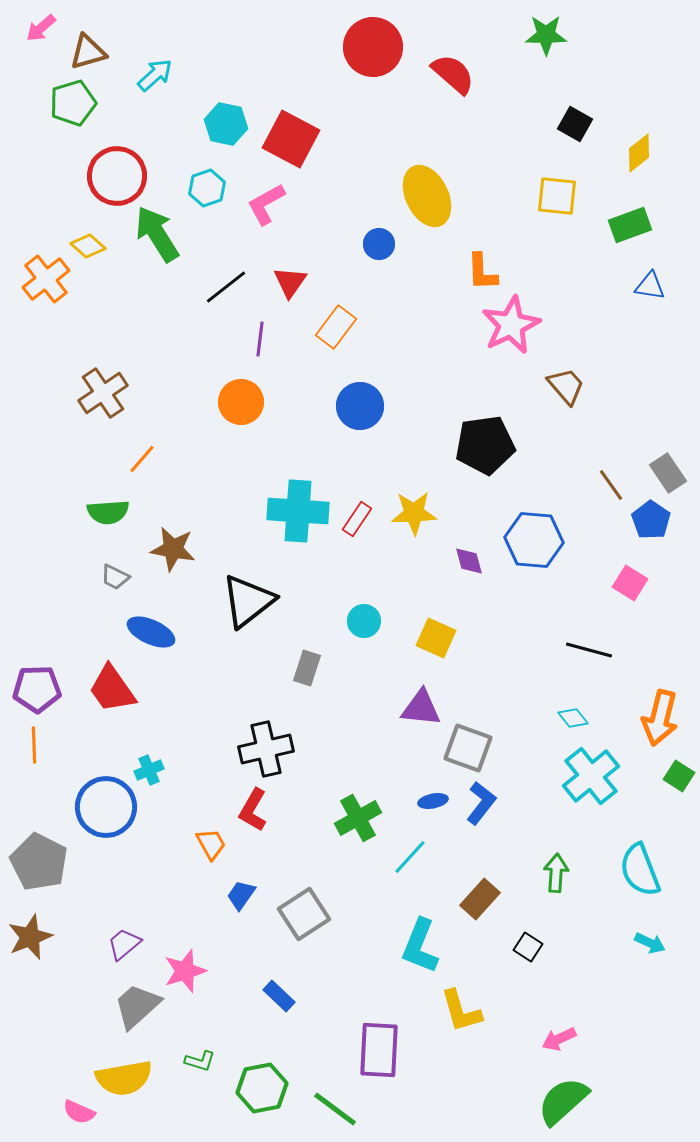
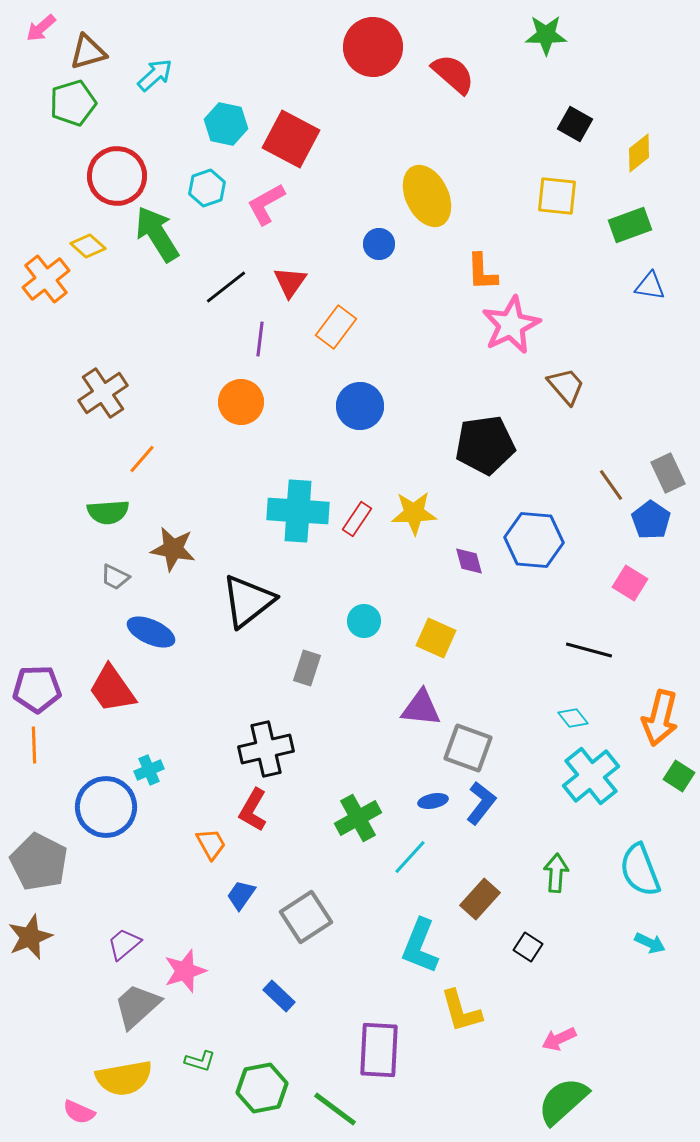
gray rectangle at (668, 473): rotated 9 degrees clockwise
gray square at (304, 914): moved 2 px right, 3 px down
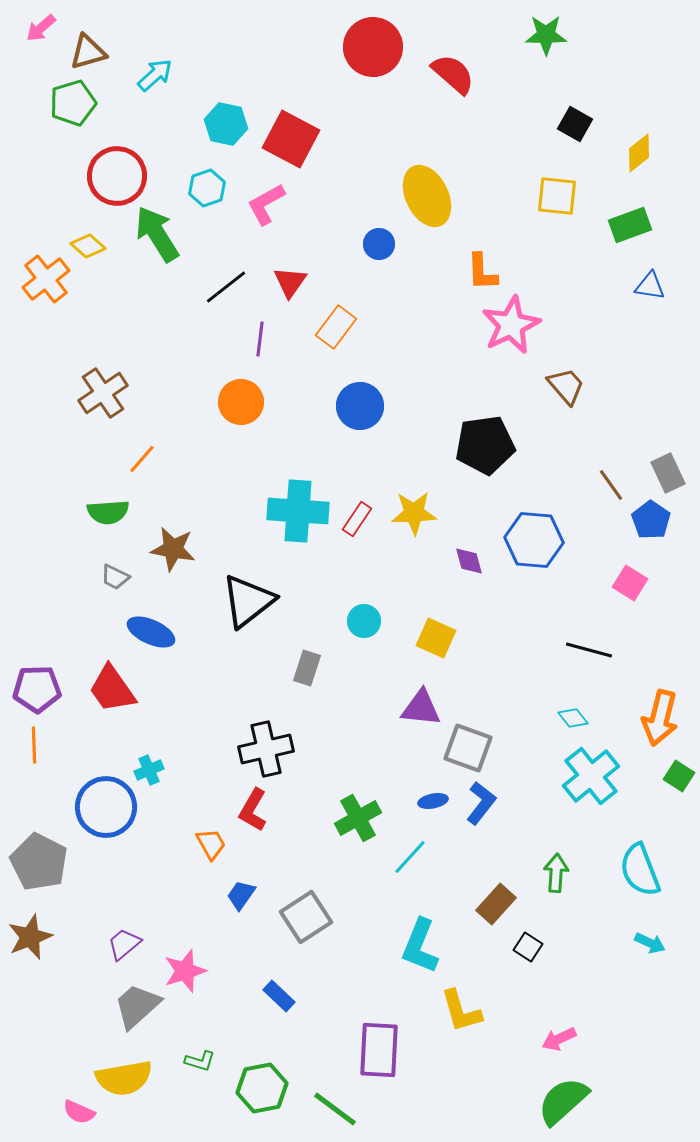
brown rectangle at (480, 899): moved 16 px right, 5 px down
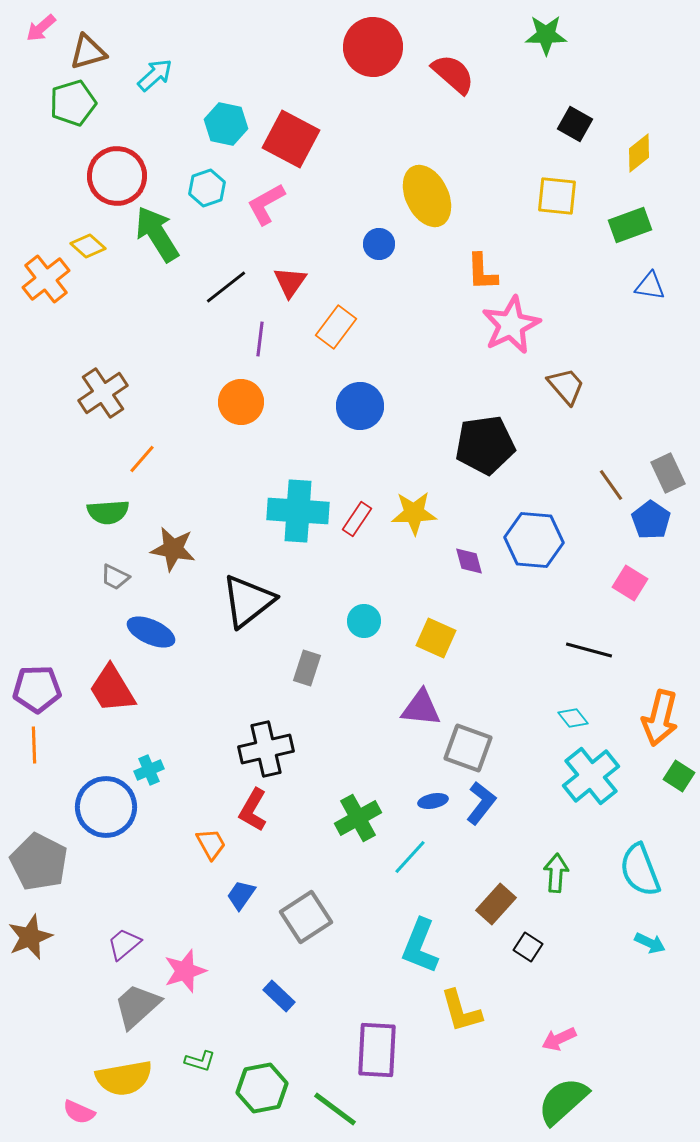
red trapezoid at (112, 689): rotated 4 degrees clockwise
purple rectangle at (379, 1050): moved 2 px left
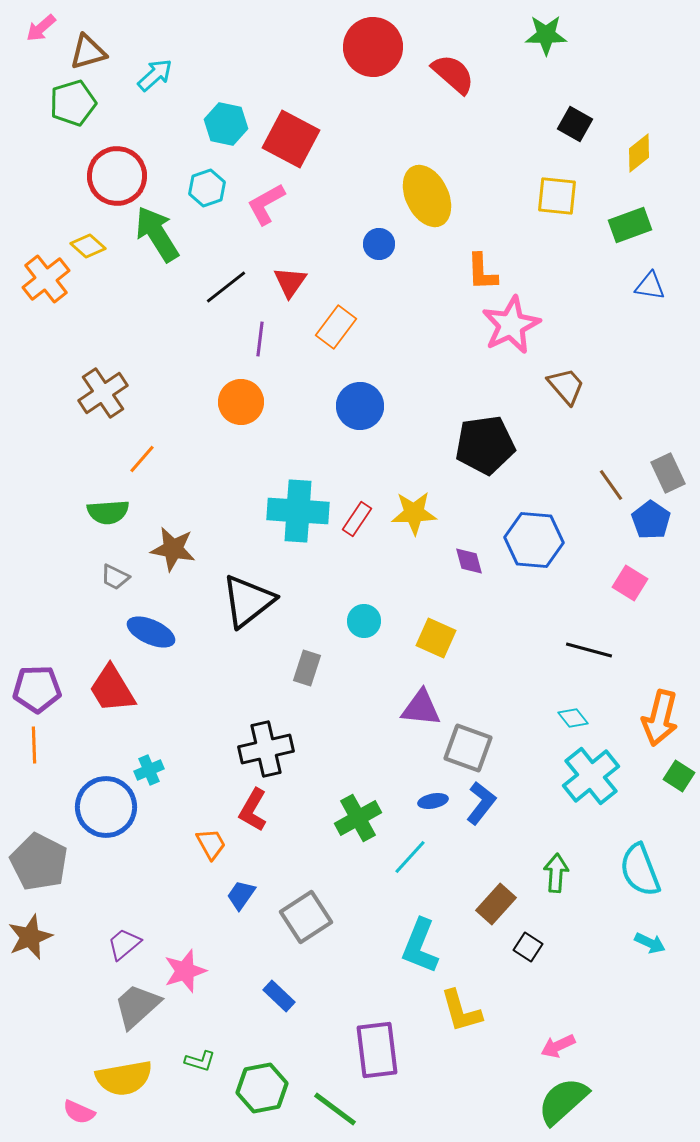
pink arrow at (559, 1039): moved 1 px left, 7 px down
purple rectangle at (377, 1050): rotated 10 degrees counterclockwise
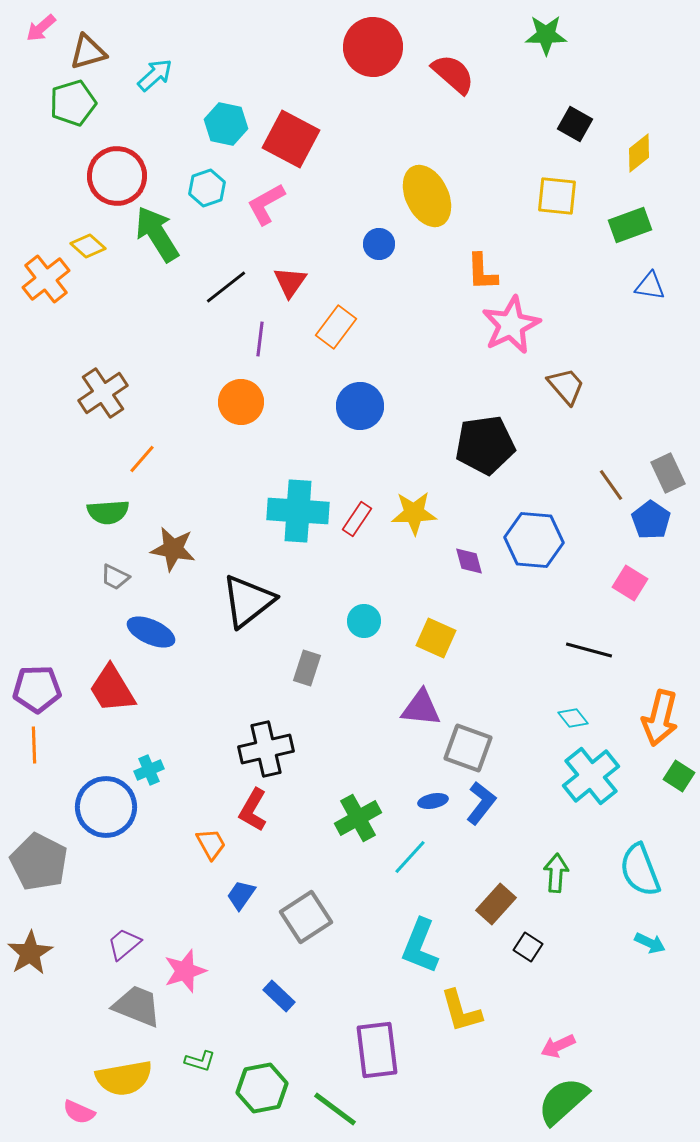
brown star at (30, 937): moved 16 px down; rotated 9 degrees counterclockwise
gray trapezoid at (137, 1006): rotated 64 degrees clockwise
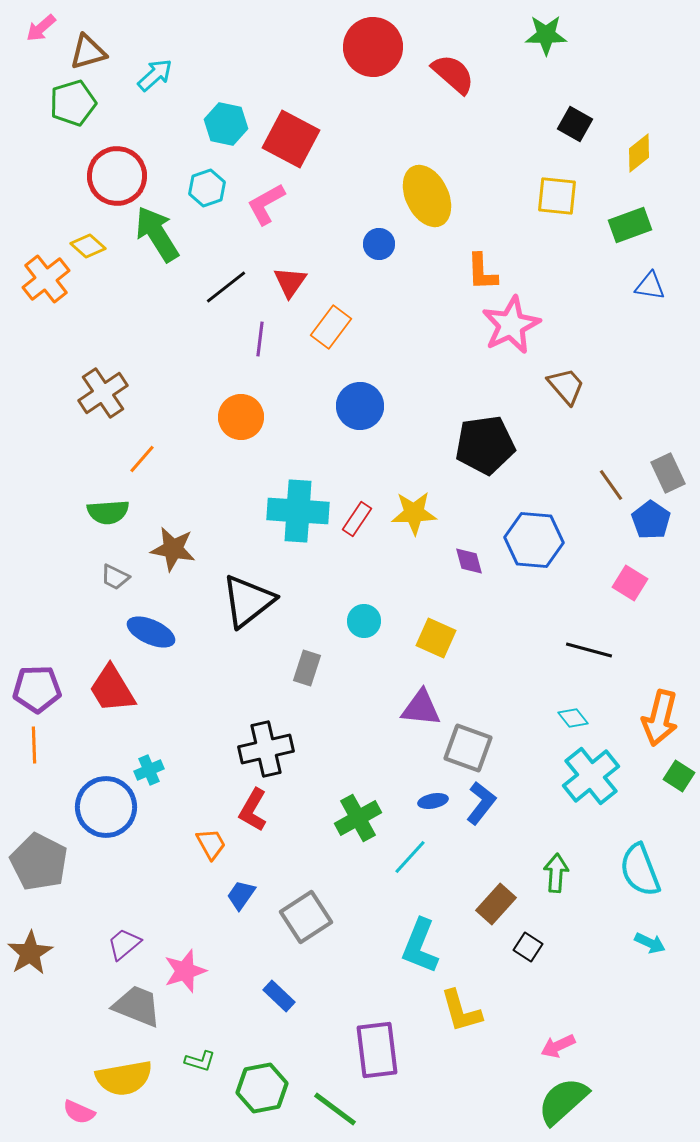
orange rectangle at (336, 327): moved 5 px left
orange circle at (241, 402): moved 15 px down
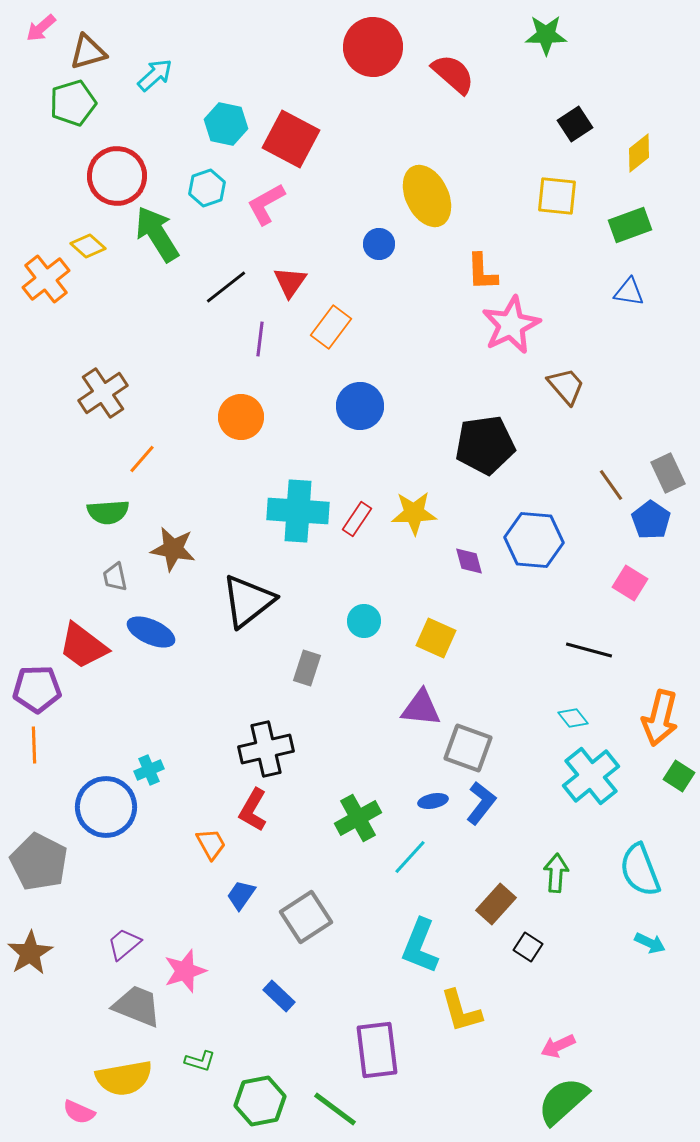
black square at (575, 124): rotated 28 degrees clockwise
blue triangle at (650, 286): moved 21 px left, 6 px down
gray trapezoid at (115, 577): rotated 52 degrees clockwise
red trapezoid at (112, 689): moved 29 px left, 43 px up; rotated 22 degrees counterclockwise
green hexagon at (262, 1088): moved 2 px left, 13 px down
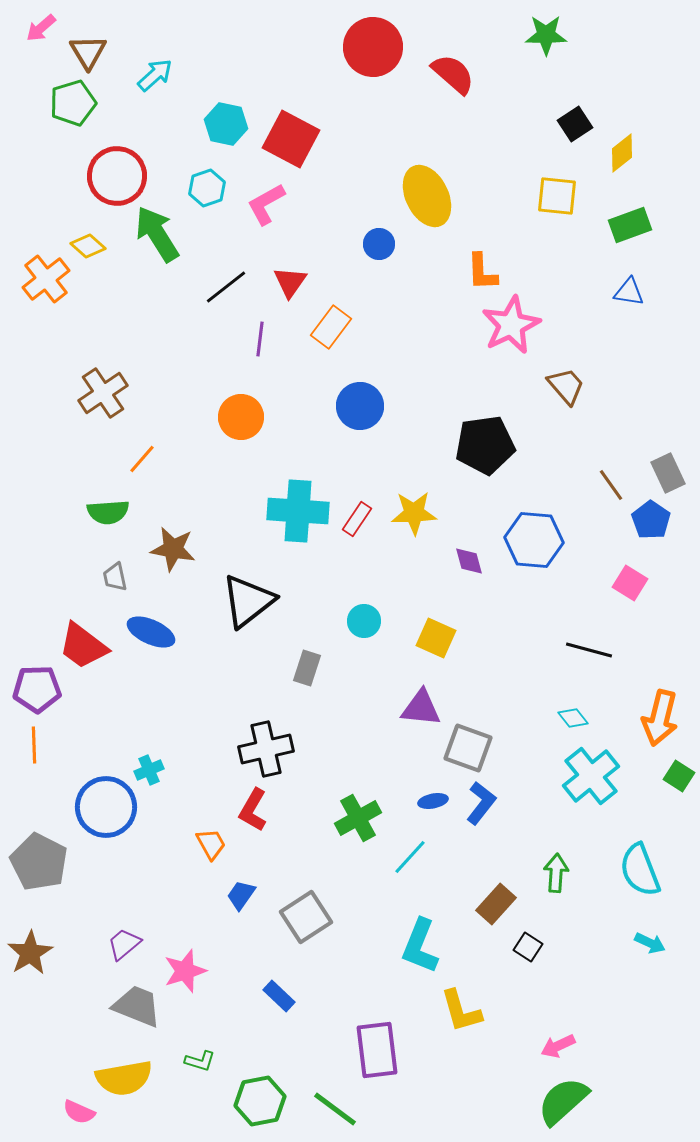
brown triangle at (88, 52): rotated 45 degrees counterclockwise
yellow diamond at (639, 153): moved 17 px left
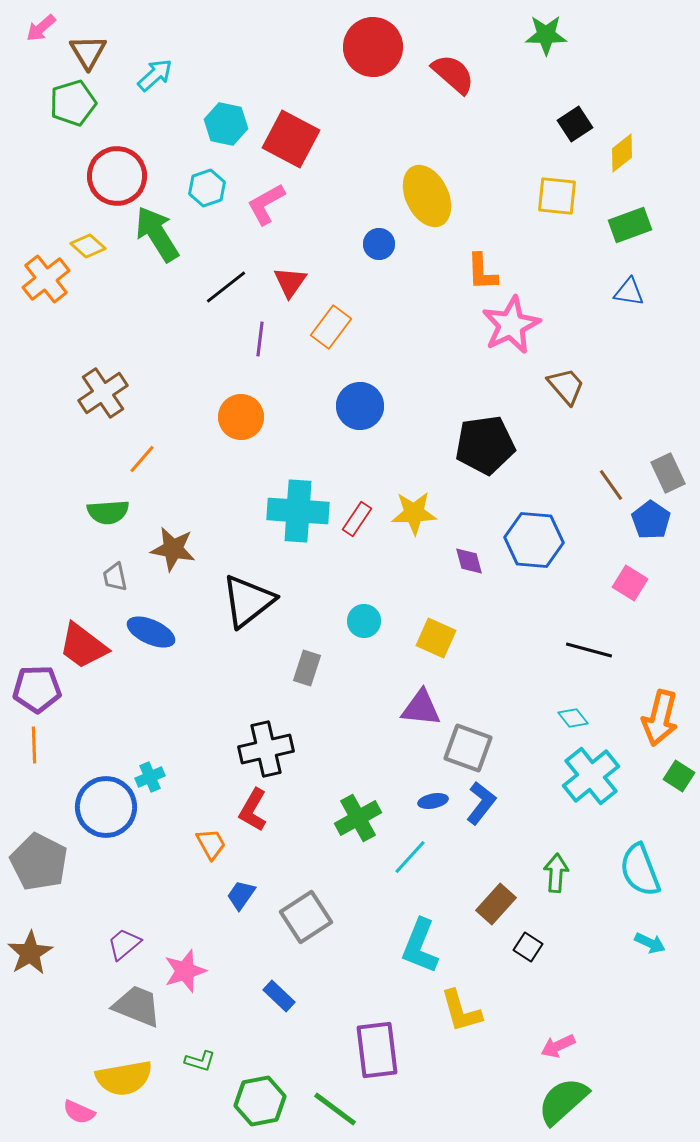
cyan cross at (149, 770): moved 1 px right, 7 px down
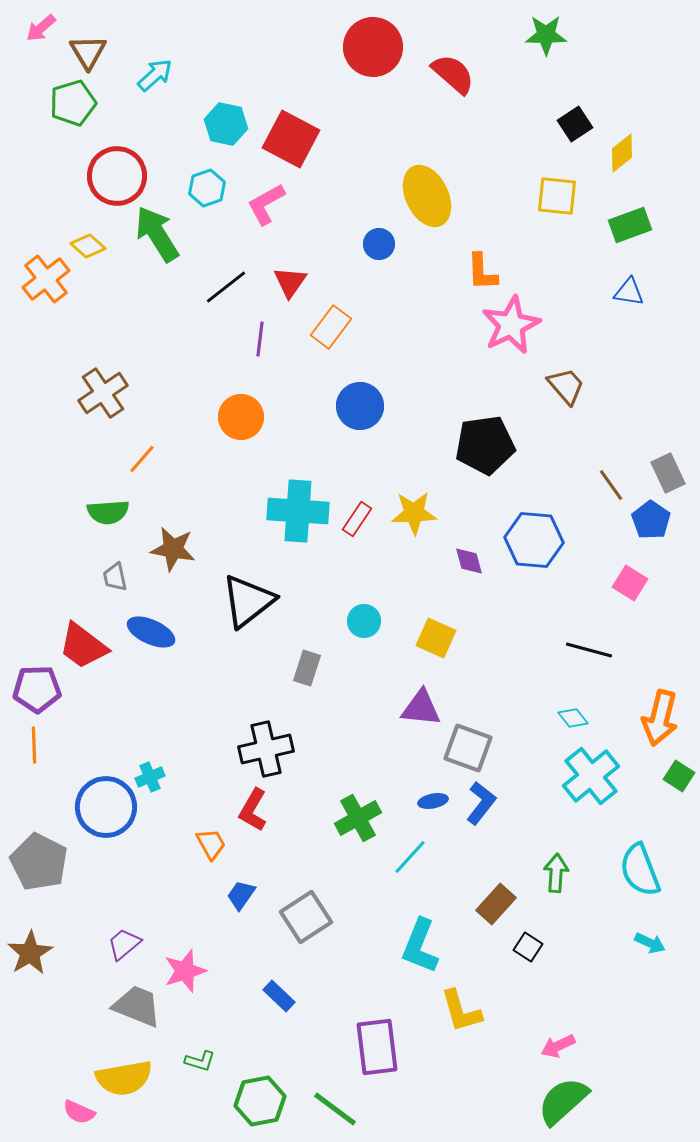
purple rectangle at (377, 1050): moved 3 px up
